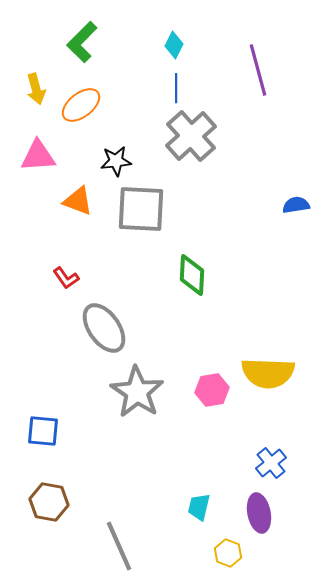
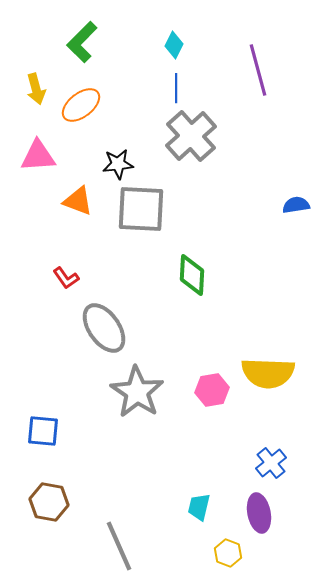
black star: moved 2 px right, 3 px down
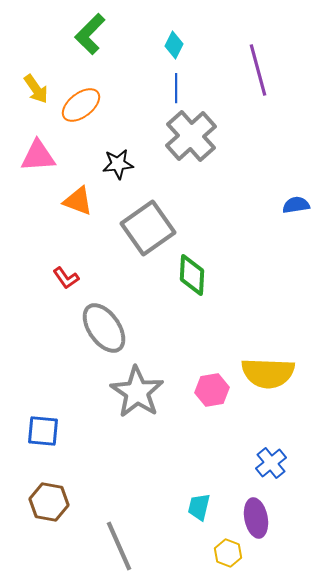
green L-shape: moved 8 px right, 8 px up
yellow arrow: rotated 20 degrees counterclockwise
gray square: moved 7 px right, 19 px down; rotated 38 degrees counterclockwise
purple ellipse: moved 3 px left, 5 px down
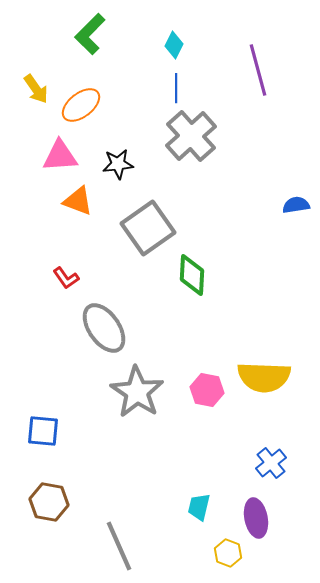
pink triangle: moved 22 px right
yellow semicircle: moved 4 px left, 4 px down
pink hexagon: moved 5 px left; rotated 20 degrees clockwise
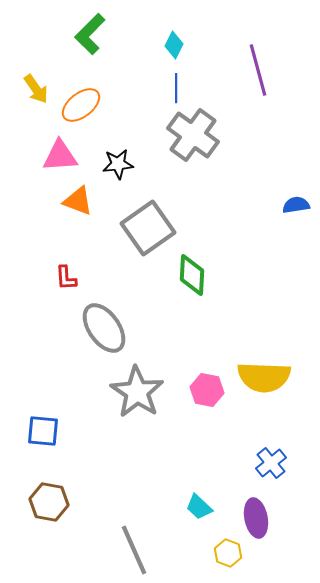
gray cross: moved 2 px right, 1 px up; rotated 12 degrees counterclockwise
red L-shape: rotated 32 degrees clockwise
cyan trapezoid: rotated 60 degrees counterclockwise
gray line: moved 15 px right, 4 px down
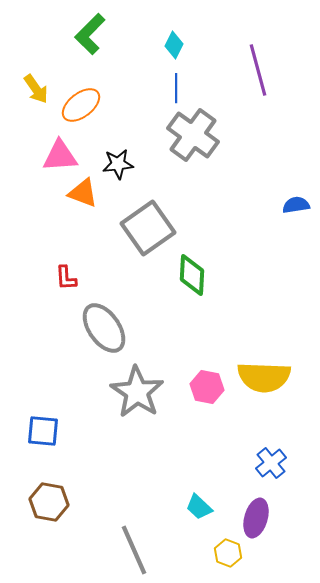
orange triangle: moved 5 px right, 8 px up
pink hexagon: moved 3 px up
purple ellipse: rotated 27 degrees clockwise
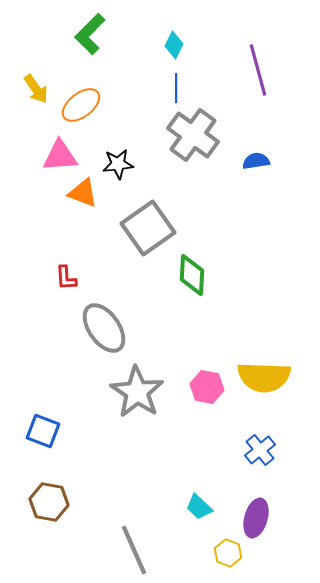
blue semicircle: moved 40 px left, 44 px up
blue square: rotated 16 degrees clockwise
blue cross: moved 11 px left, 13 px up
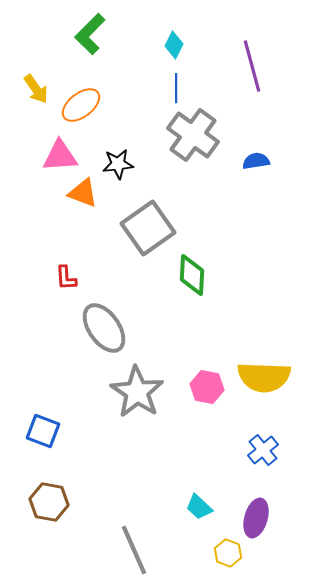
purple line: moved 6 px left, 4 px up
blue cross: moved 3 px right
